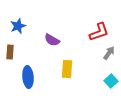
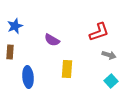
blue star: moved 3 px left
gray arrow: moved 2 px down; rotated 72 degrees clockwise
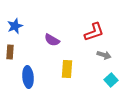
red L-shape: moved 5 px left
gray arrow: moved 5 px left
cyan square: moved 1 px up
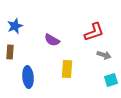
cyan square: rotated 24 degrees clockwise
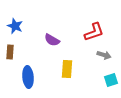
blue star: rotated 28 degrees counterclockwise
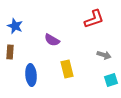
red L-shape: moved 13 px up
yellow rectangle: rotated 18 degrees counterclockwise
blue ellipse: moved 3 px right, 2 px up
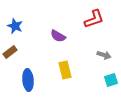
purple semicircle: moved 6 px right, 4 px up
brown rectangle: rotated 48 degrees clockwise
yellow rectangle: moved 2 px left, 1 px down
blue ellipse: moved 3 px left, 5 px down
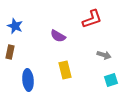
red L-shape: moved 2 px left
brown rectangle: rotated 40 degrees counterclockwise
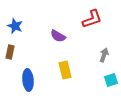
gray arrow: rotated 88 degrees counterclockwise
